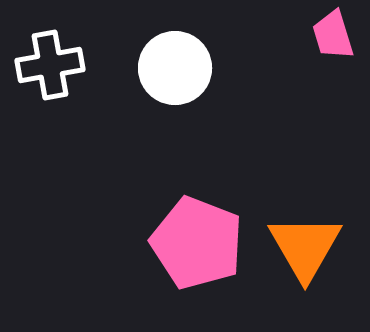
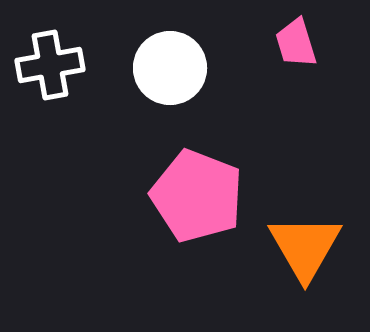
pink trapezoid: moved 37 px left, 8 px down
white circle: moved 5 px left
pink pentagon: moved 47 px up
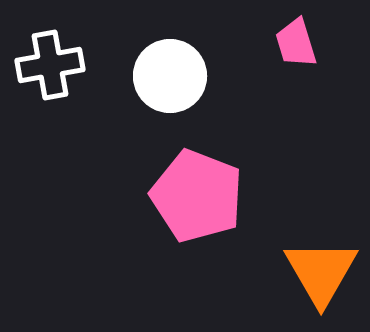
white circle: moved 8 px down
orange triangle: moved 16 px right, 25 px down
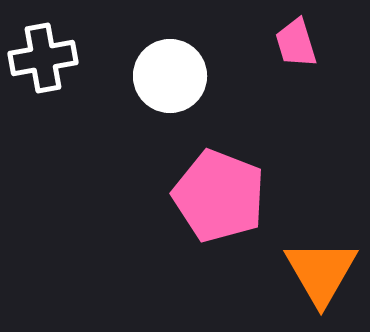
white cross: moved 7 px left, 7 px up
pink pentagon: moved 22 px right
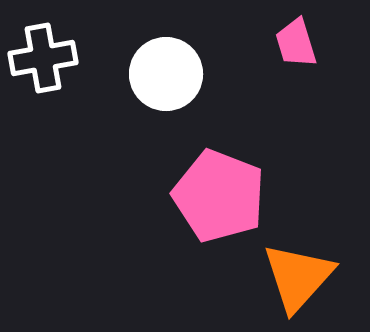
white circle: moved 4 px left, 2 px up
orange triangle: moved 23 px left, 5 px down; rotated 12 degrees clockwise
